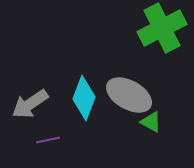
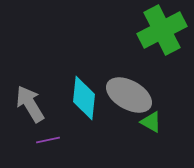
green cross: moved 2 px down
cyan diamond: rotated 15 degrees counterclockwise
gray arrow: rotated 93 degrees clockwise
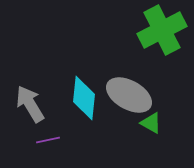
green triangle: moved 1 px down
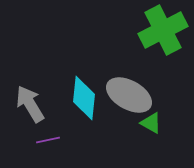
green cross: moved 1 px right
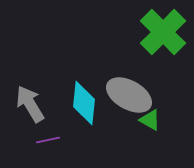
green cross: moved 2 px down; rotated 18 degrees counterclockwise
cyan diamond: moved 5 px down
green triangle: moved 1 px left, 3 px up
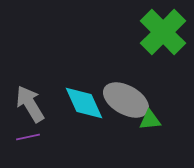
gray ellipse: moved 3 px left, 5 px down
cyan diamond: rotated 30 degrees counterclockwise
green triangle: rotated 35 degrees counterclockwise
purple line: moved 20 px left, 3 px up
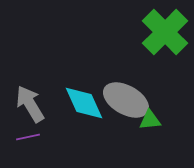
green cross: moved 2 px right
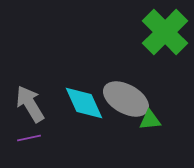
gray ellipse: moved 1 px up
purple line: moved 1 px right, 1 px down
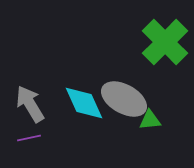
green cross: moved 10 px down
gray ellipse: moved 2 px left
